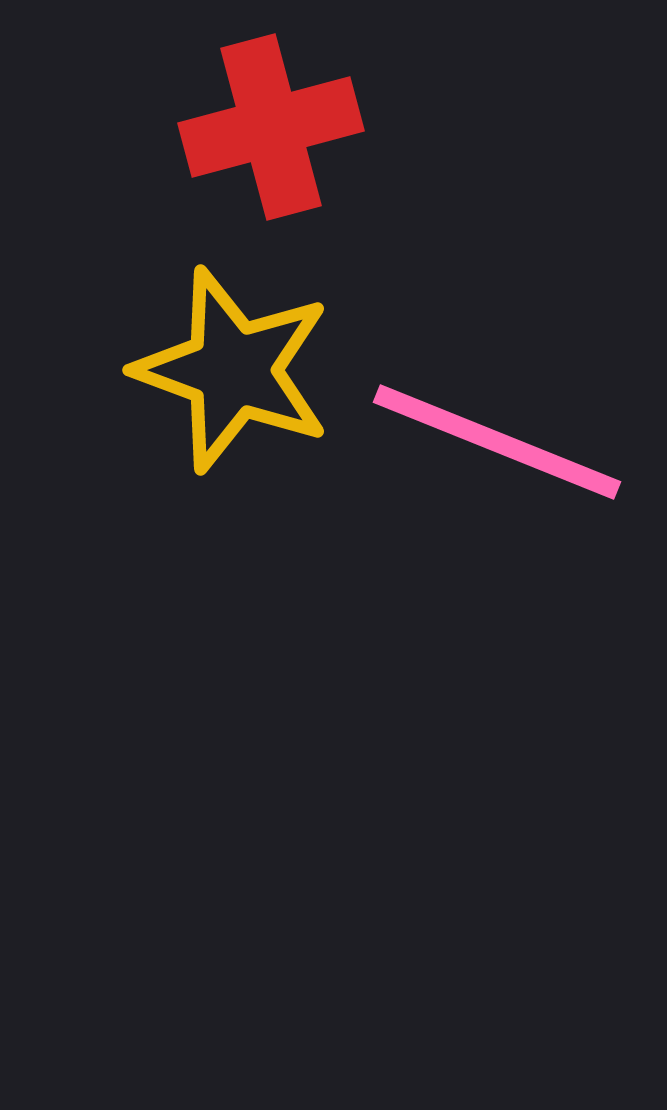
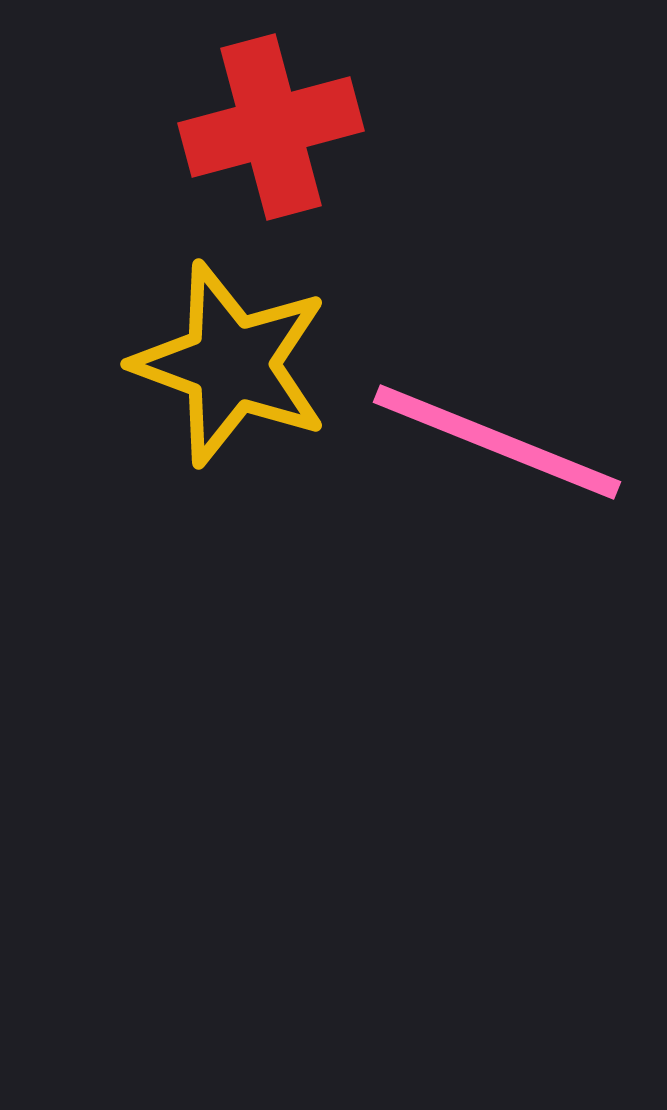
yellow star: moved 2 px left, 6 px up
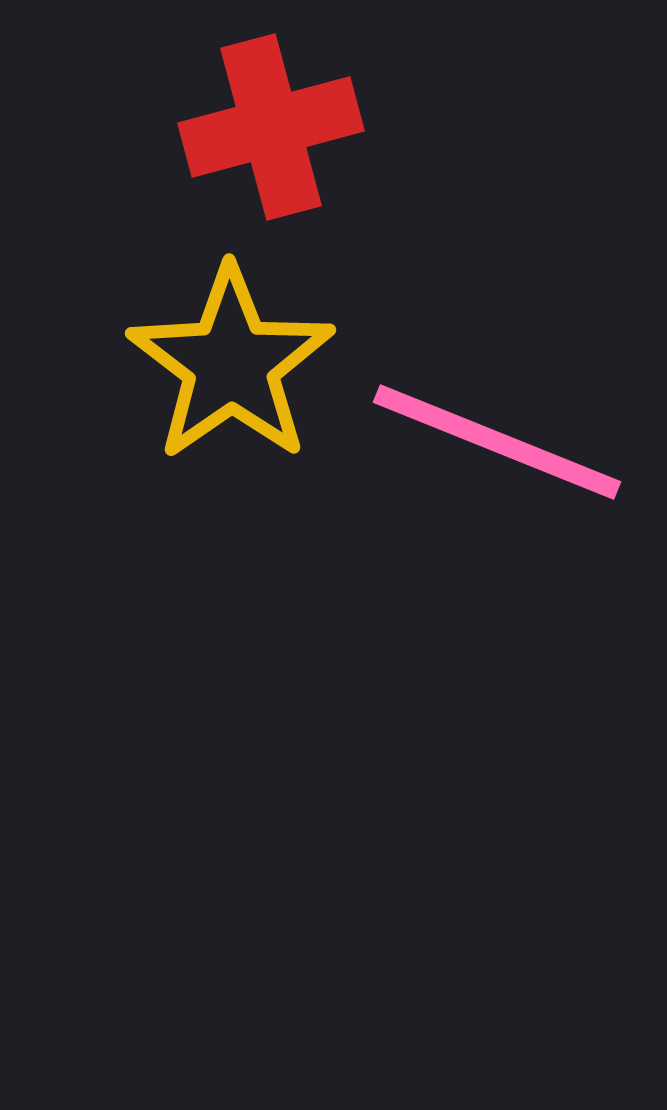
yellow star: rotated 17 degrees clockwise
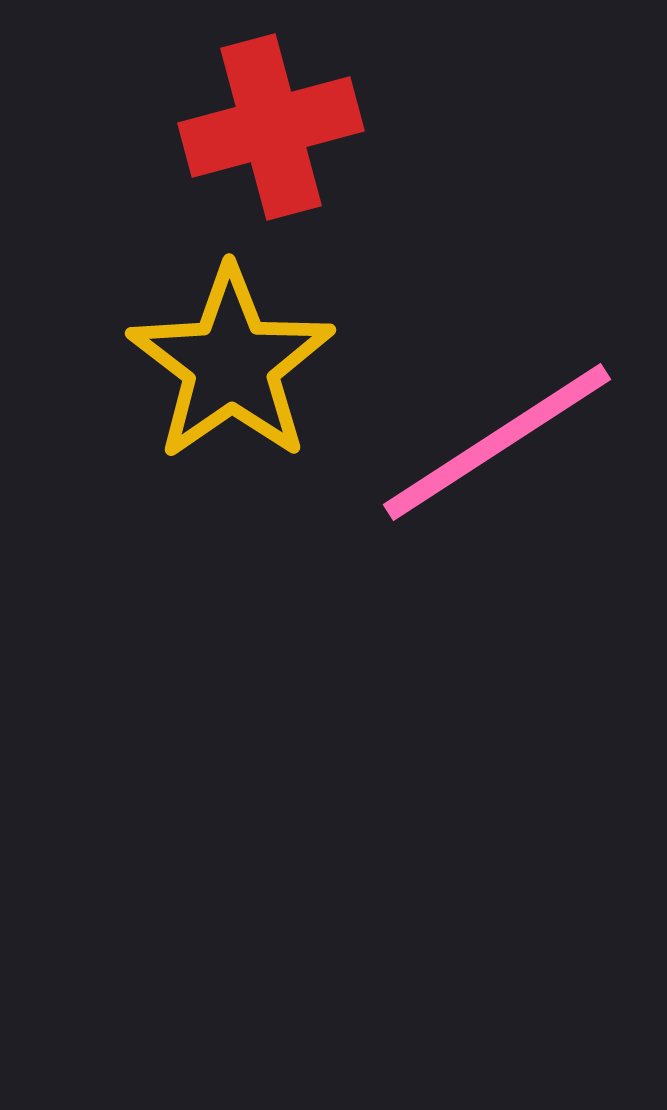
pink line: rotated 55 degrees counterclockwise
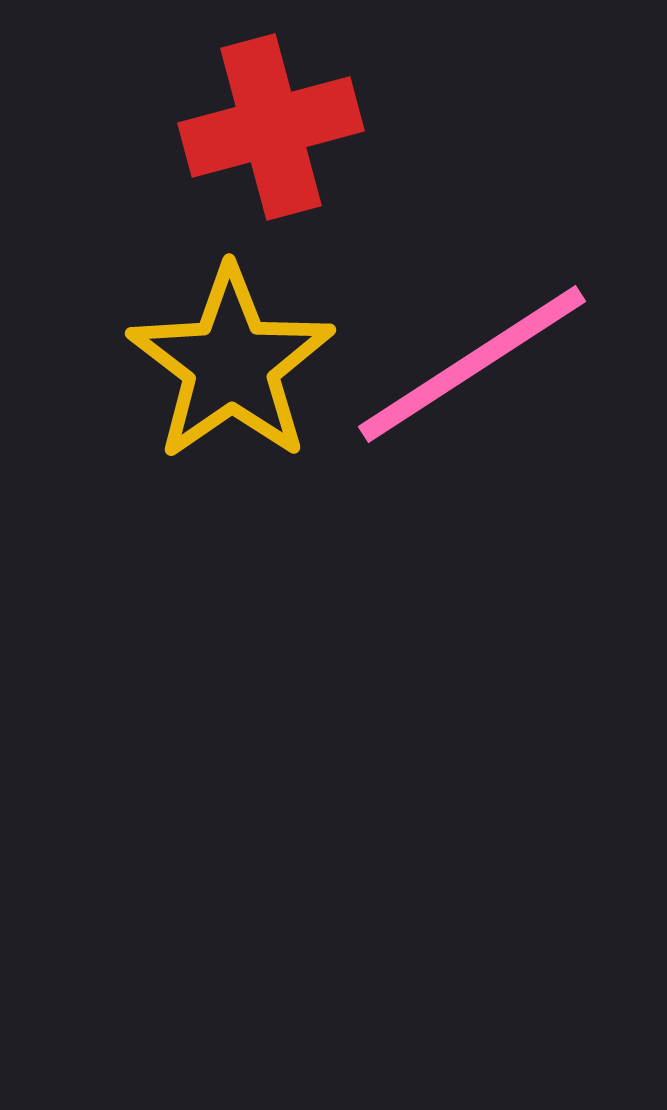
pink line: moved 25 px left, 78 px up
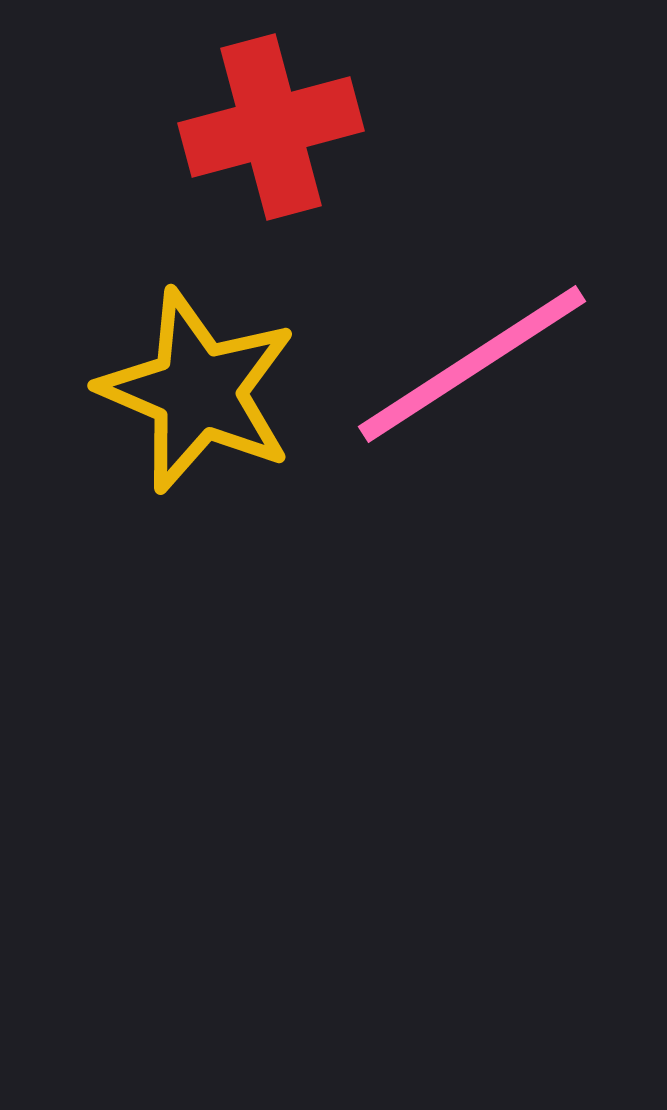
yellow star: moved 33 px left, 27 px down; rotated 14 degrees counterclockwise
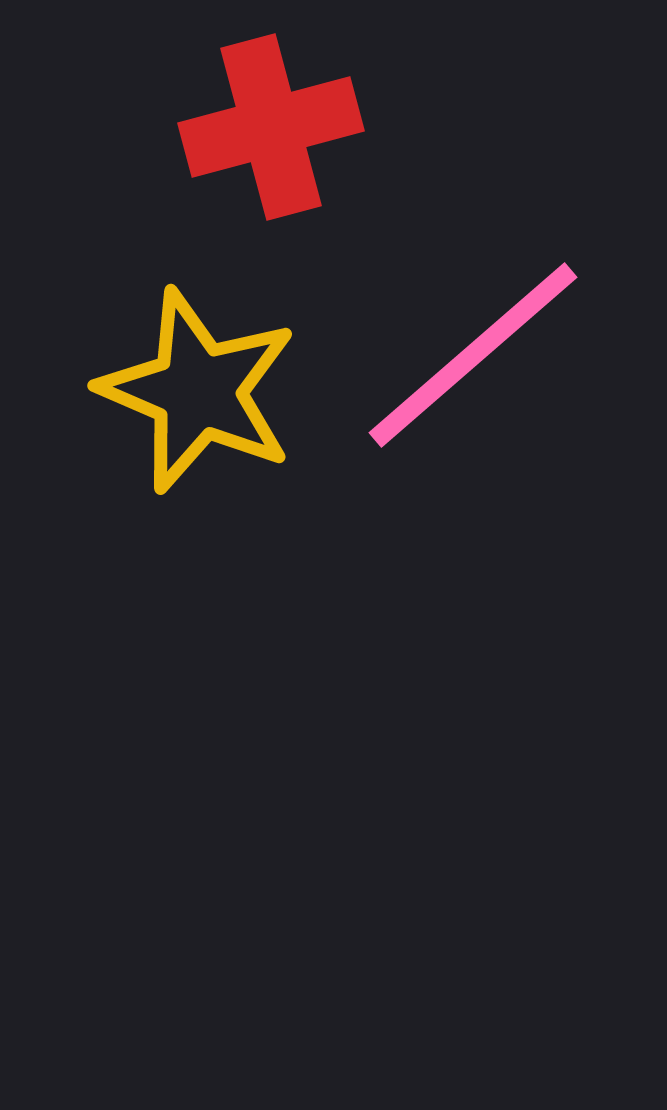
pink line: moved 1 px right, 9 px up; rotated 8 degrees counterclockwise
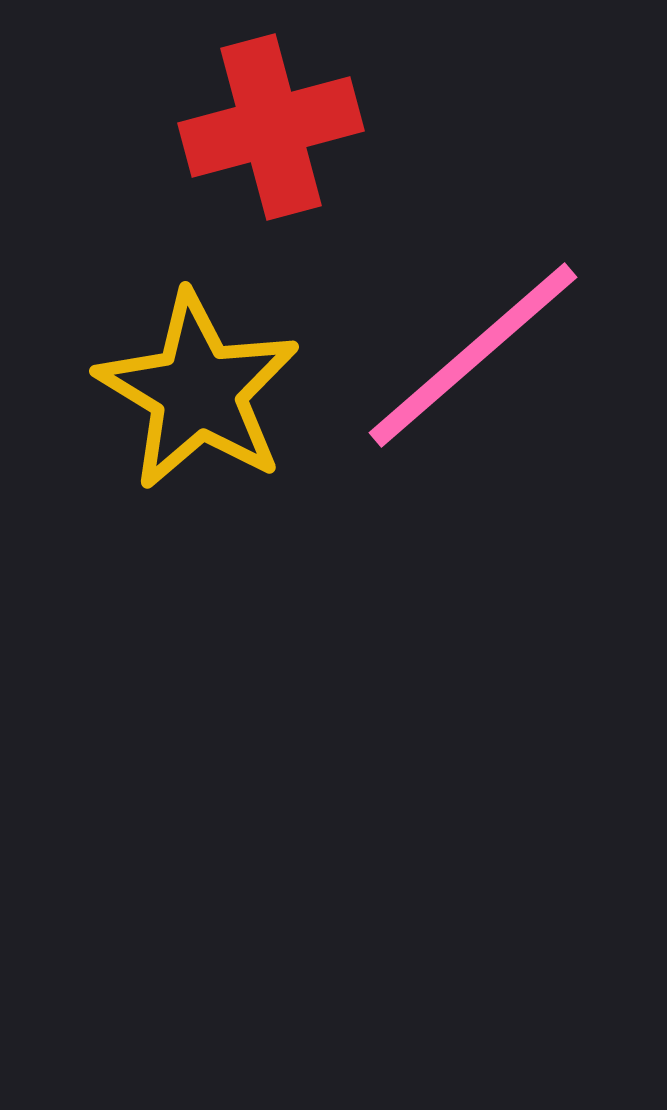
yellow star: rotated 8 degrees clockwise
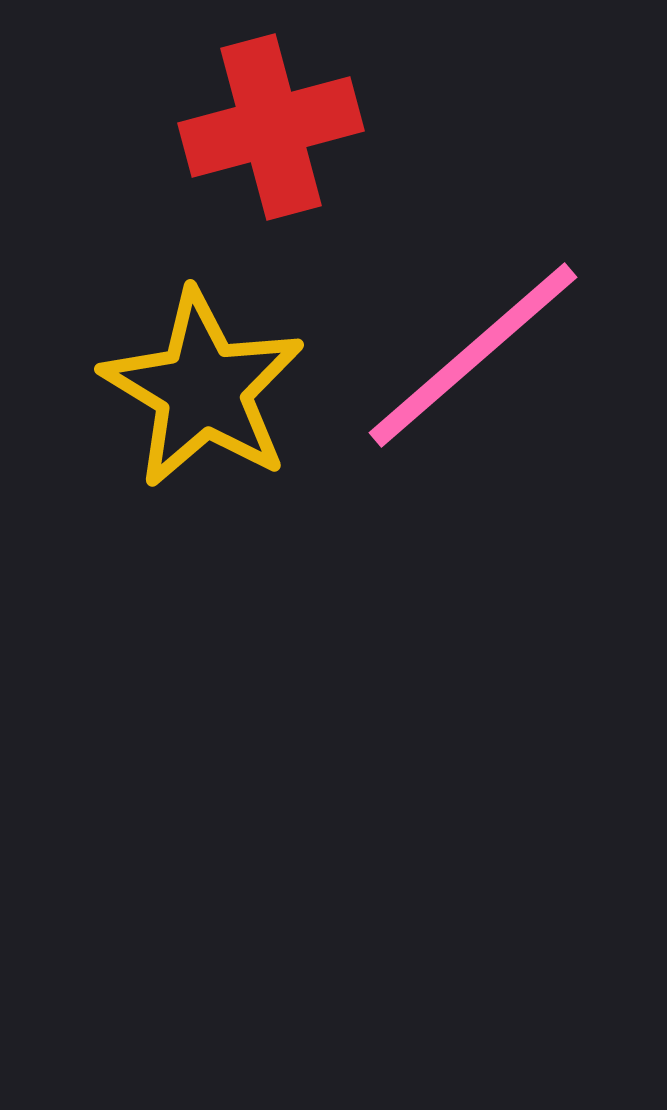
yellow star: moved 5 px right, 2 px up
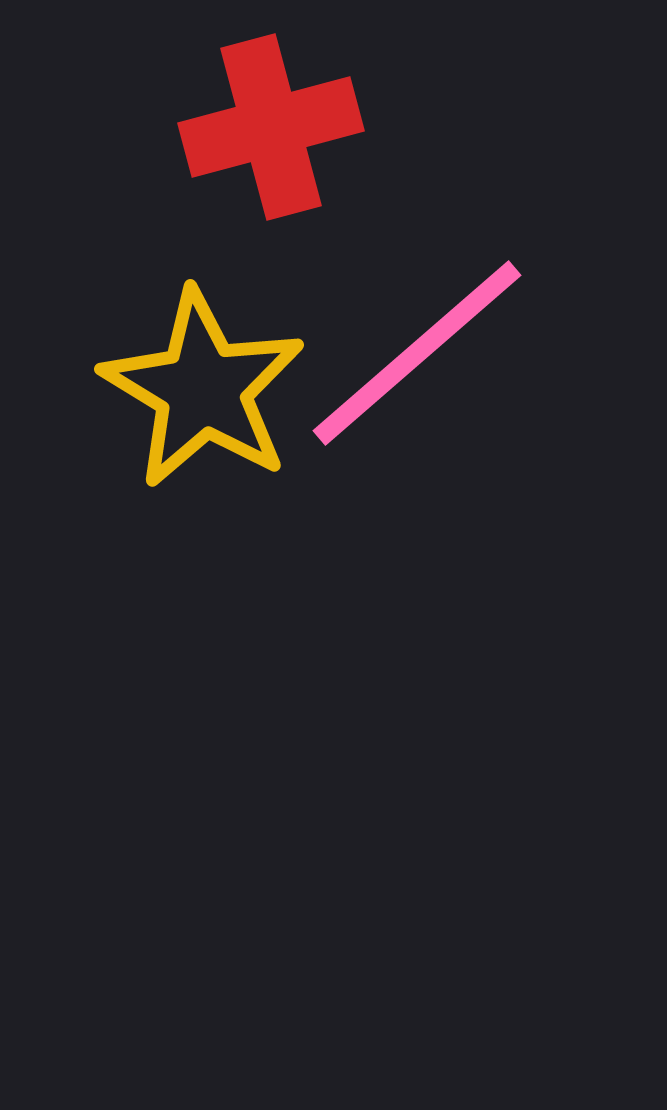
pink line: moved 56 px left, 2 px up
